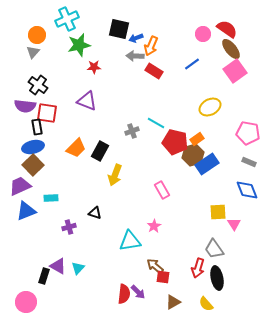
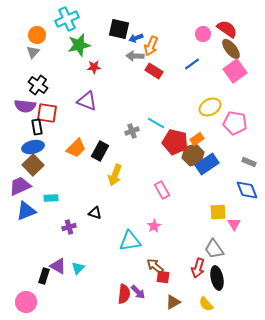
pink pentagon at (248, 133): moved 13 px left, 10 px up
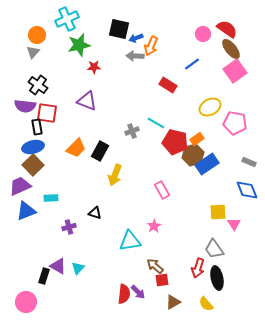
red rectangle at (154, 71): moved 14 px right, 14 px down
red square at (163, 277): moved 1 px left, 3 px down; rotated 16 degrees counterclockwise
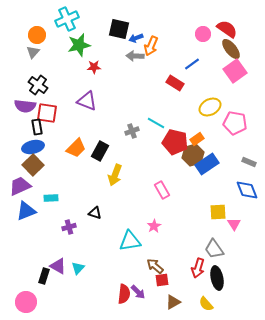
red rectangle at (168, 85): moved 7 px right, 2 px up
